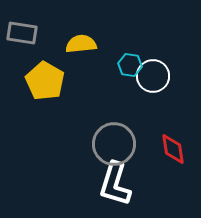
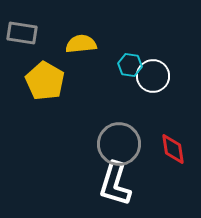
gray circle: moved 5 px right
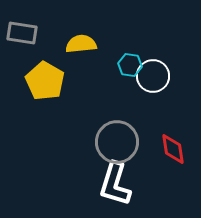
gray circle: moved 2 px left, 2 px up
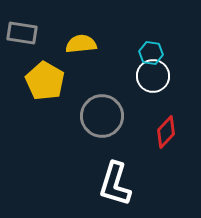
cyan hexagon: moved 21 px right, 12 px up
gray circle: moved 15 px left, 26 px up
red diamond: moved 7 px left, 17 px up; rotated 52 degrees clockwise
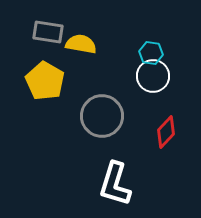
gray rectangle: moved 26 px right, 1 px up
yellow semicircle: rotated 16 degrees clockwise
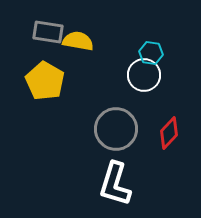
yellow semicircle: moved 3 px left, 3 px up
white circle: moved 9 px left, 1 px up
gray circle: moved 14 px right, 13 px down
red diamond: moved 3 px right, 1 px down
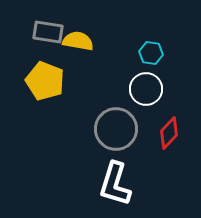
white circle: moved 2 px right, 14 px down
yellow pentagon: rotated 9 degrees counterclockwise
